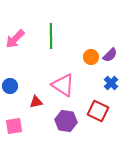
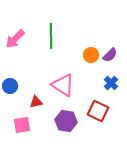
orange circle: moved 2 px up
pink square: moved 8 px right, 1 px up
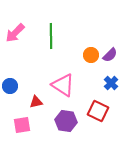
pink arrow: moved 6 px up
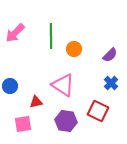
orange circle: moved 17 px left, 6 px up
pink square: moved 1 px right, 1 px up
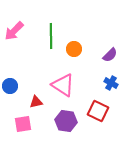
pink arrow: moved 1 px left, 2 px up
blue cross: rotated 16 degrees counterclockwise
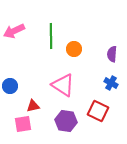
pink arrow: rotated 20 degrees clockwise
purple semicircle: moved 2 px right, 1 px up; rotated 140 degrees clockwise
red triangle: moved 3 px left, 4 px down
